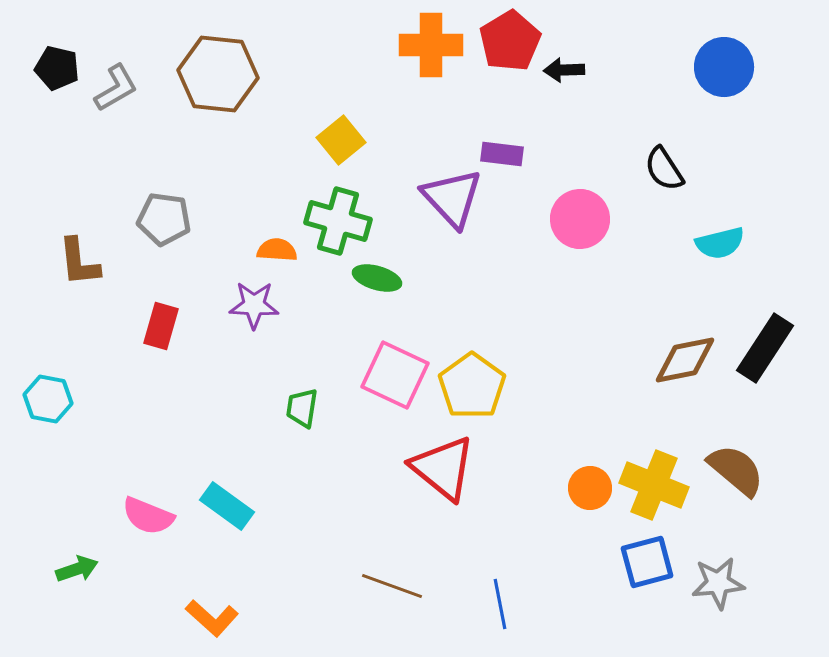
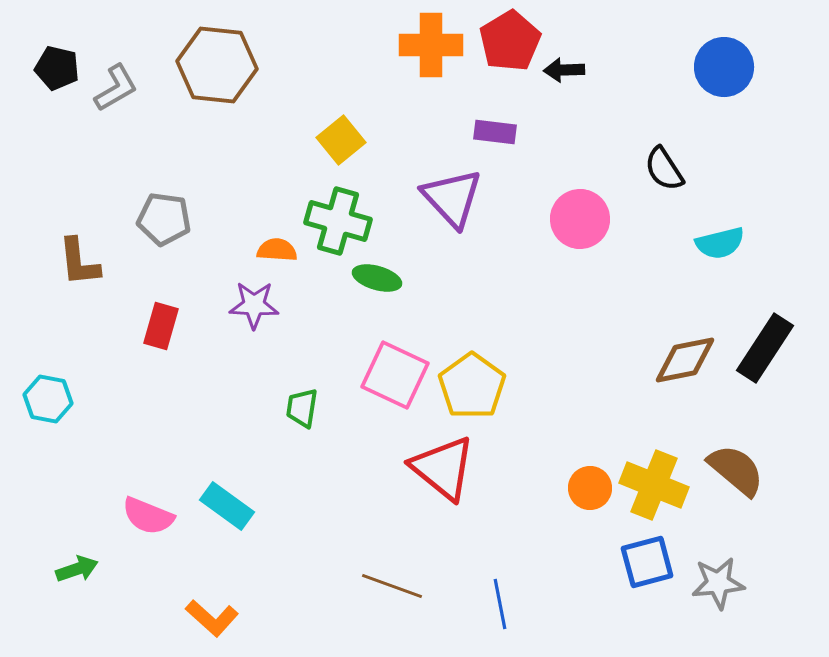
brown hexagon: moved 1 px left, 9 px up
purple rectangle: moved 7 px left, 22 px up
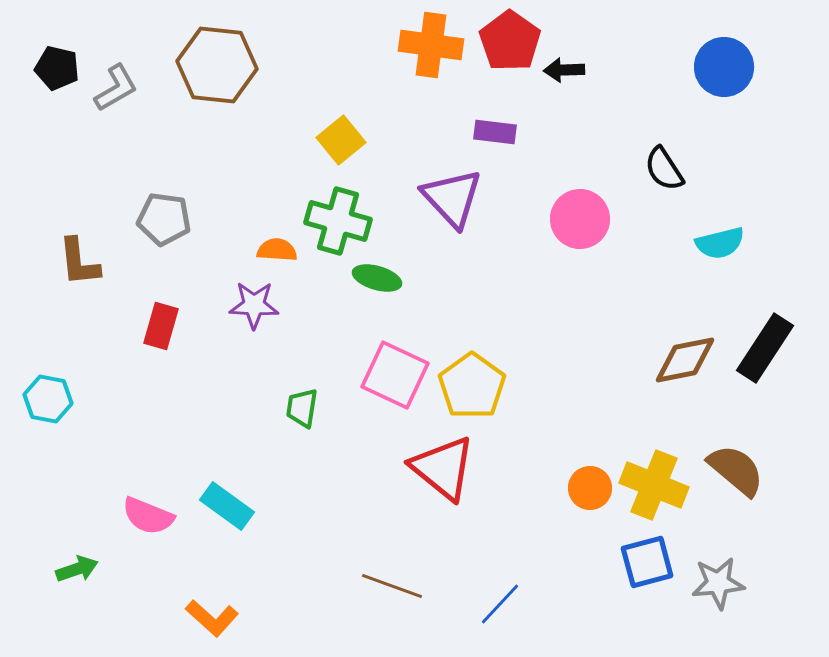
red pentagon: rotated 6 degrees counterclockwise
orange cross: rotated 8 degrees clockwise
blue line: rotated 54 degrees clockwise
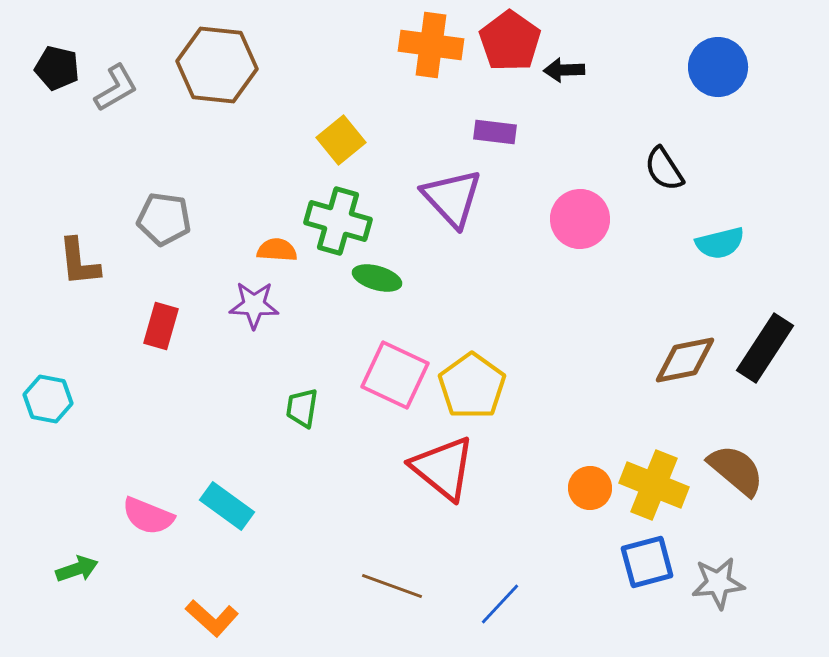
blue circle: moved 6 px left
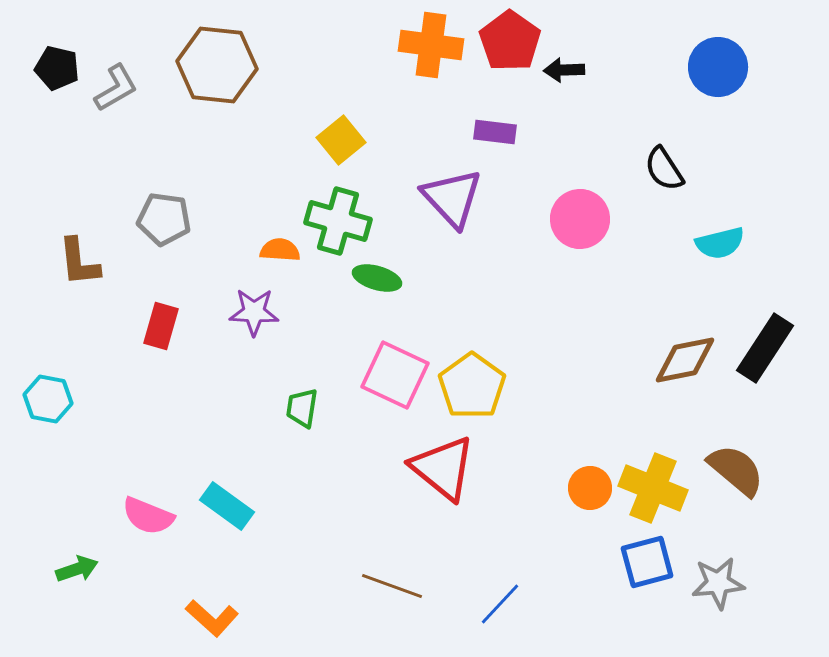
orange semicircle: moved 3 px right
purple star: moved 7 px down
yellow cross: moved 1 px left, 3 px down
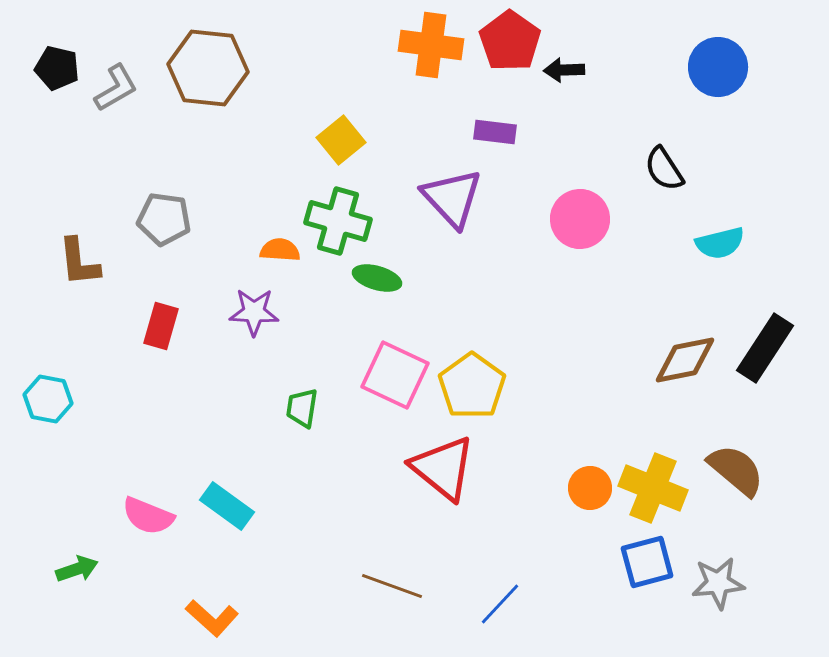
brown hexagon: moved 9 px left, 3 px down
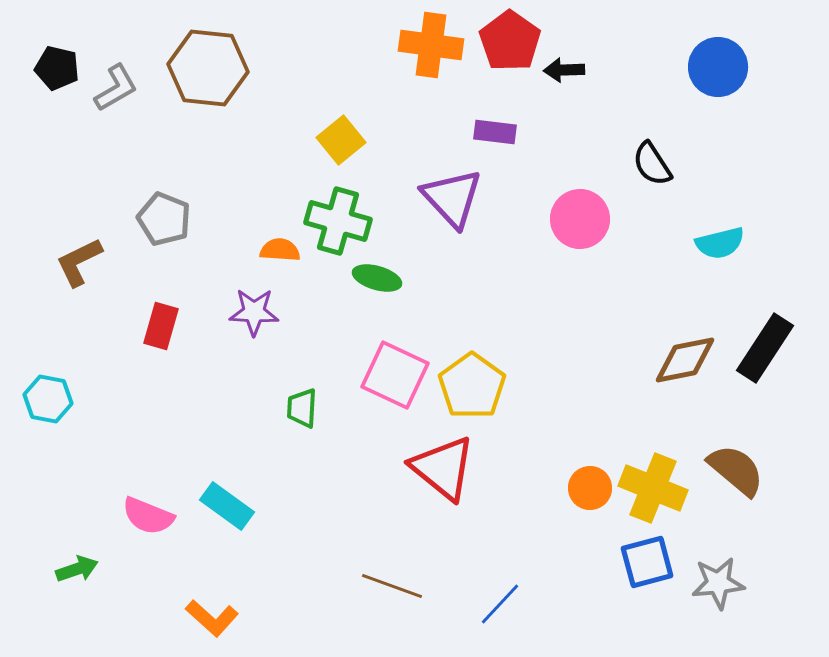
black semicircle: moved 12 px left, 5 px up
gray pentagon: rotated 14 degrees clockwise
brown L-shape: rotated 70 degrees clockwise
green trapezoid: rotated 6 degrees counterclockwise
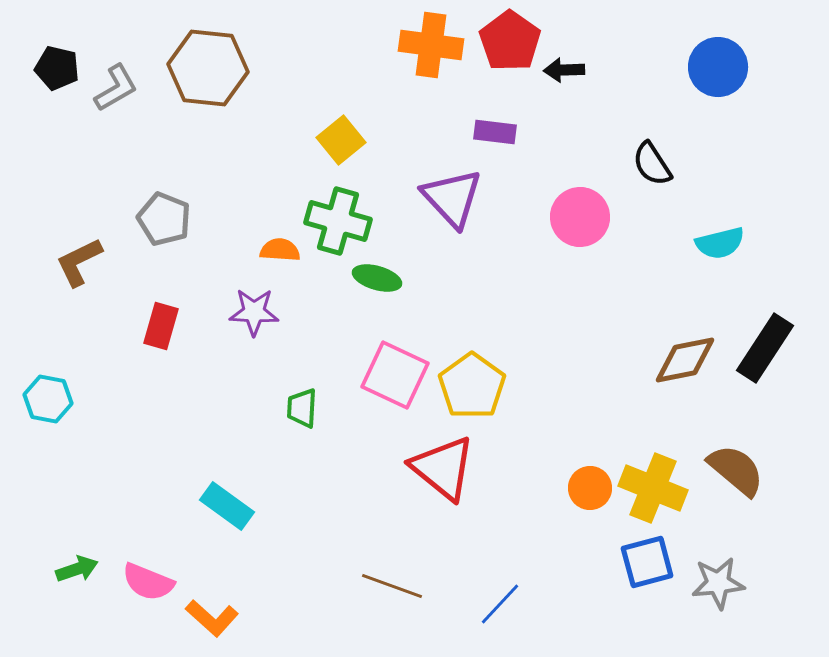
pink circle: moved 2 px up
pink semicircle: moved 66 px down
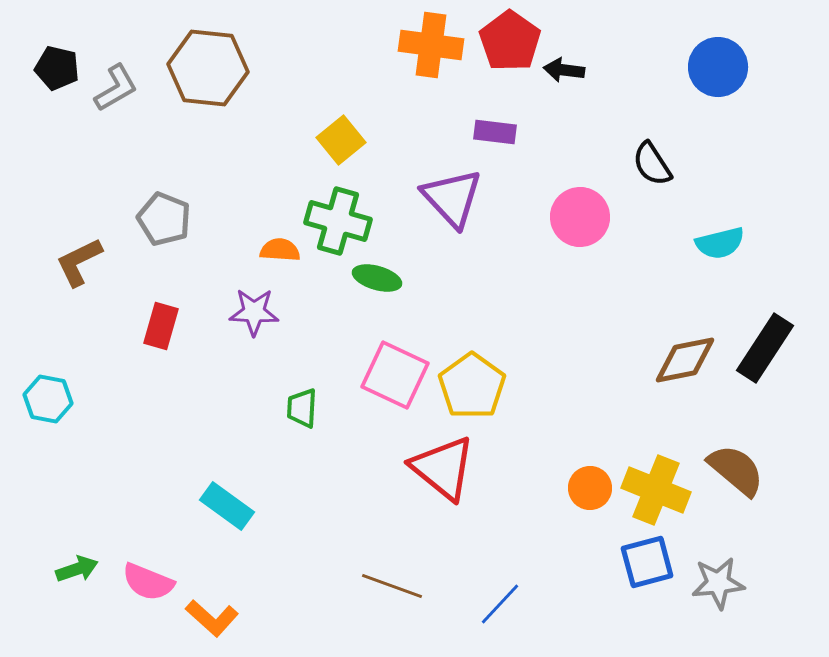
black arrow: rotated 9 degrees clockwise
yellow cross: moved 3 px right, 2 px down
